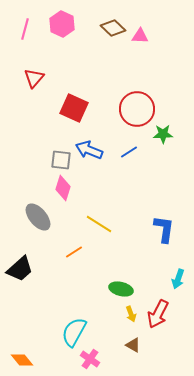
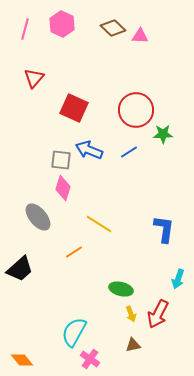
red circle: moved 1 px left, 1 px down
brown triangle: rotated 42 degrees counterclockwise
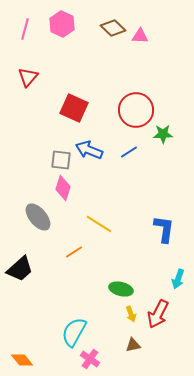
red triangle: moved 6 px left, 1 px up
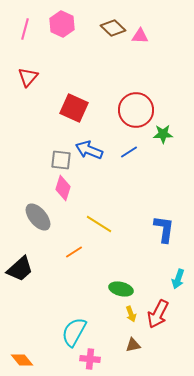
pink cross: rotated 30 degrees counterclockwise
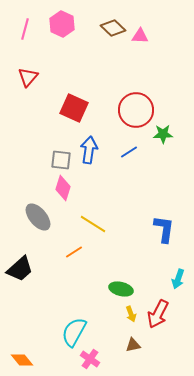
blue arrow: rotated 76 degrees clockwise
yellow line: moved 6 px left
pink cross: rotated 30 degrees clockwise
